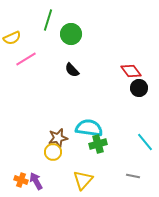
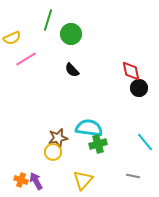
red diamond: rotated 25 degrees clockwise
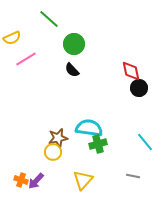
green line: moved 1 px right, 1 px up; rotated 65 degrees counterclockwise
green circle: moved 3 px right, 10 px down
purple arrow: rotated 108 degrees counterclockwise
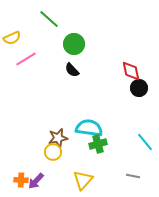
orange cross: rotated 16 degrees counterclockwise
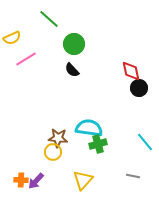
brown star: rotated 18 degrees clockwise
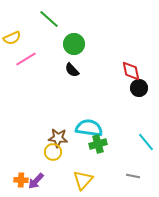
cyan line: moved 1 px right
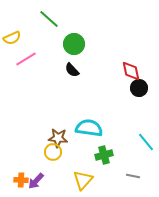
green cross: moved 6 px right, 11 px down
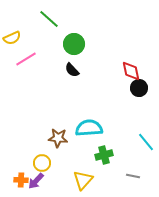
cyan semicircle: rotated 12 degrees counterclockwise
yellow circle: moved 11 px left, 11 px down
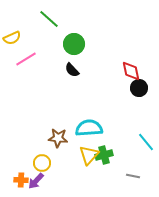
yellow triangle: moved 6 px right, 25 px up
